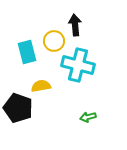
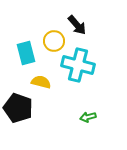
black arrow: moved 2 px right; rotated 145 degrees clockwise
cyan rectangle: moved 1 px left, 1 px down
yellow semicircle: moved 4 px up; rotated 24 degrees clockwise
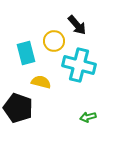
cyan cross: moved 1 px right
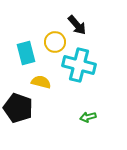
yellow circle: moved 1 px right, 1 px down
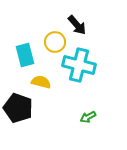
cyan rectangle: moved 1 px left, 2 px down
green arrow: rotated 14 degrees counterclockwise
